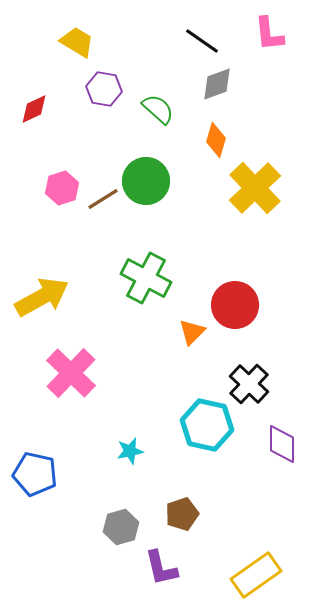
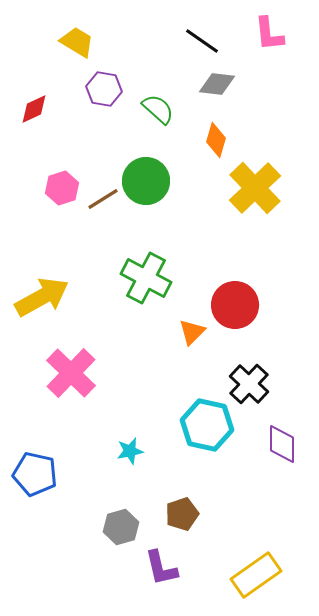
gray diamond: rotated 27 degrees clockwise
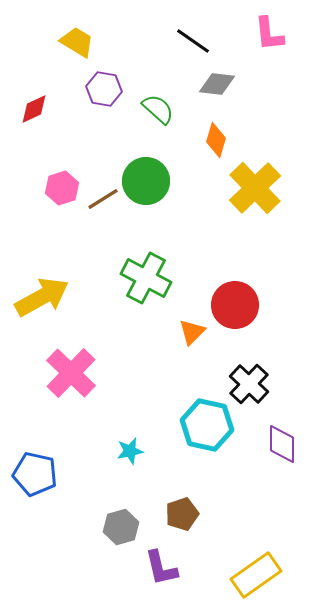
black line: moved 9 px left
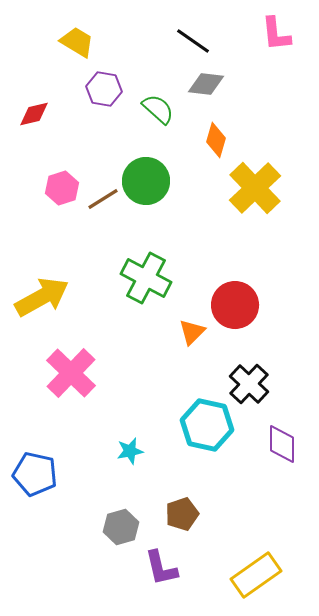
pink L-shape: moved 7 px right
gray diamond: moved 11 px left
red diamond: moved 5 px down; rotated 12 degrees clockwise
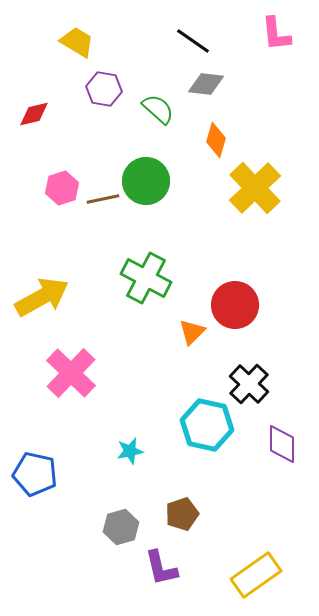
brown line: rotated 20 degrees clockwise
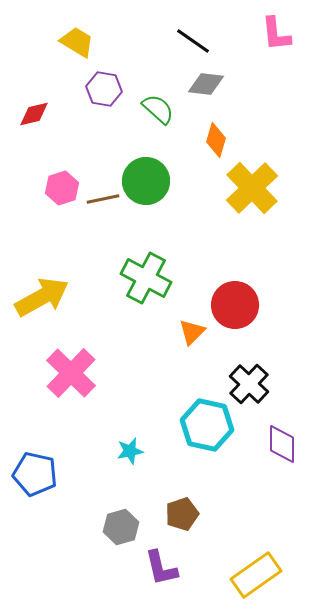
yellow cross: moved 3 px left
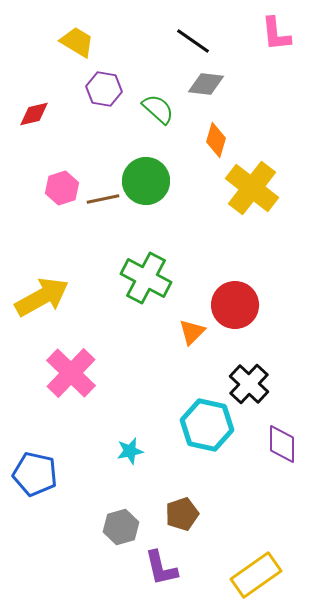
yellow cross: rotated 8 degrees counterclockwise
